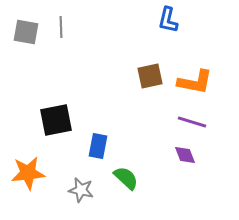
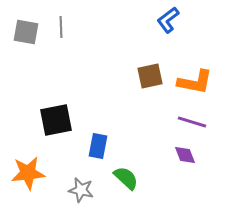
blue L-shape: rotated 40 degrees clockwise
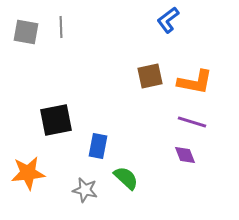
gray star: moved 4 px right
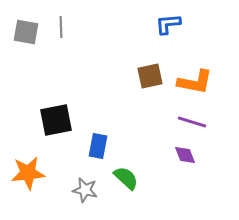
blue L-shape: moved 4 px down; rotated 32 degrees clockwise
